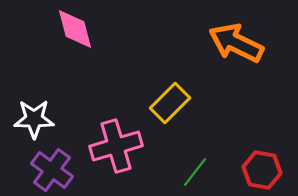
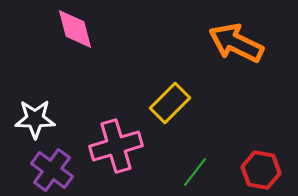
white star: moved 1 px right
red hexagon: moved 1 px left
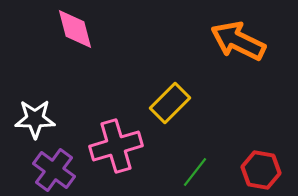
orange arrow: moved 2 px right, 2 px up
purple cross: moved 2 px right
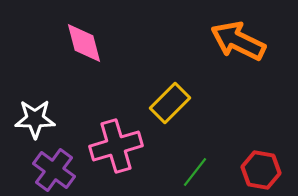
pink diamond: moved 9 px right, 14 px down
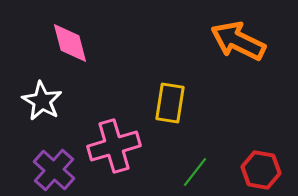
pink diamond: moved 14 px left
yellow rectangle: rotated 36 degrees counterclockwise
white star: moved 7 px right, 18 px up; rotated 30 degrees clockwise
pink cross: moved 2 px left
purple cross: rotated 6 degrees clockwise
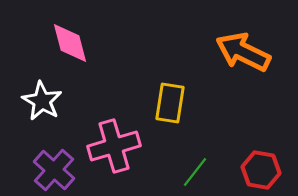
orange arrow: moved 5 px right, 11 px down
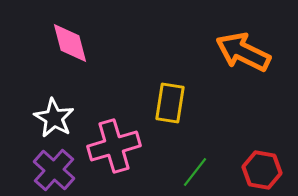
white star: moved 12 px right, 17 px down
red hexagon: moved 1 px right
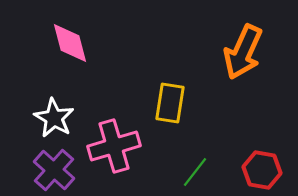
orange arrow: rotated 92 degrees counterclockwise
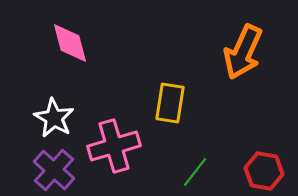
red hexagon: moved 2 px right, 1 px down
